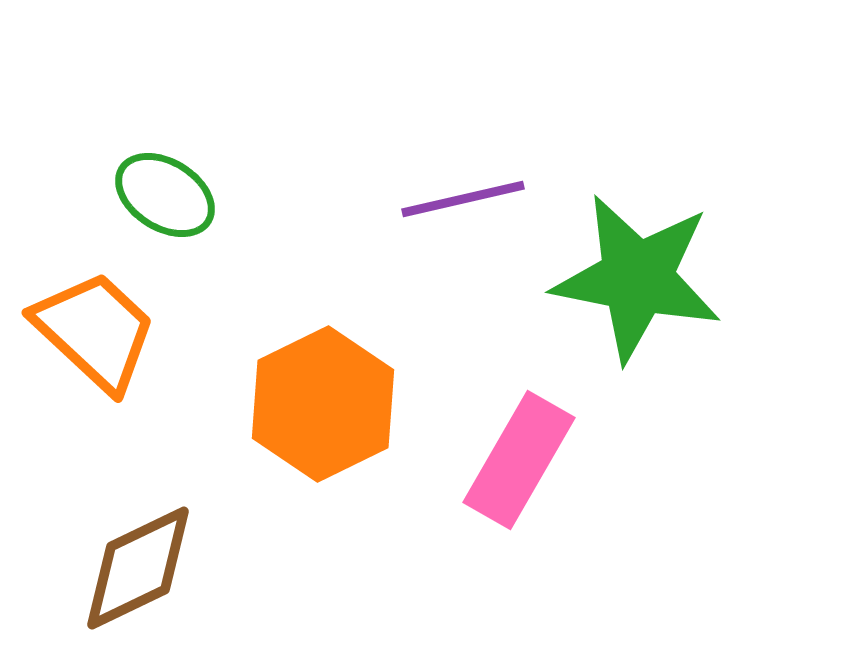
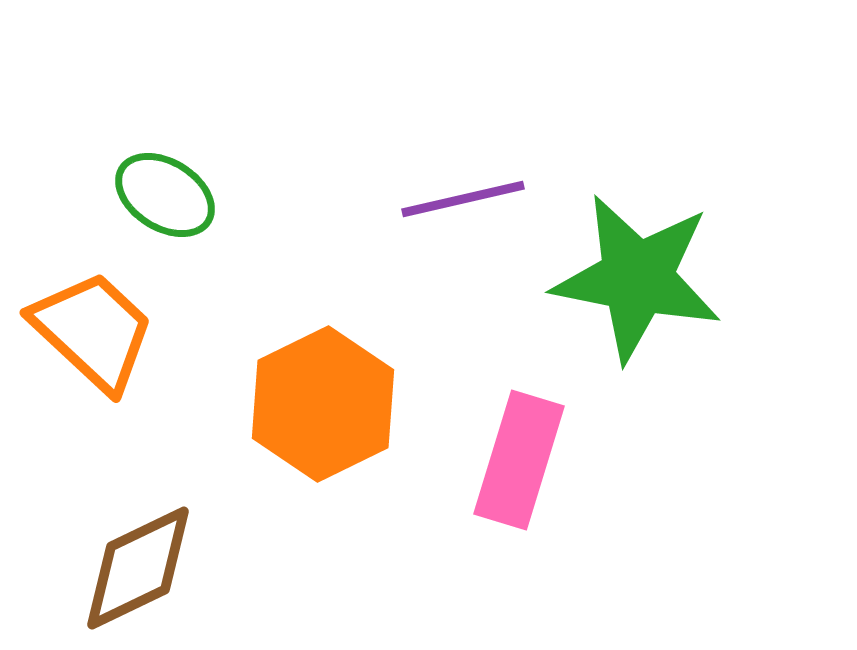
orange trapezoid: moved 2 px left
pink rectangle: rotated 13 degrees counterclockwise
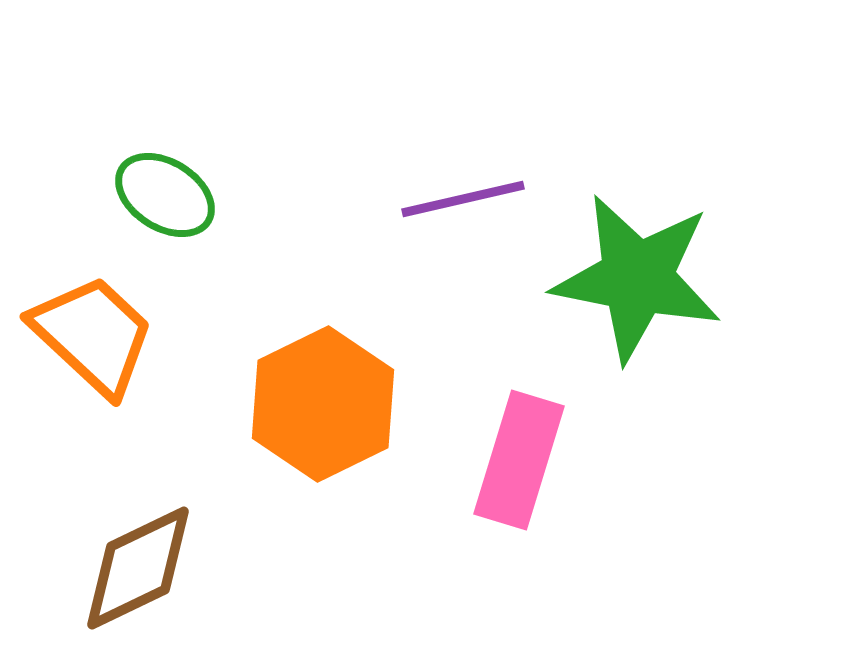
orange trapezoid: moved 4 px down
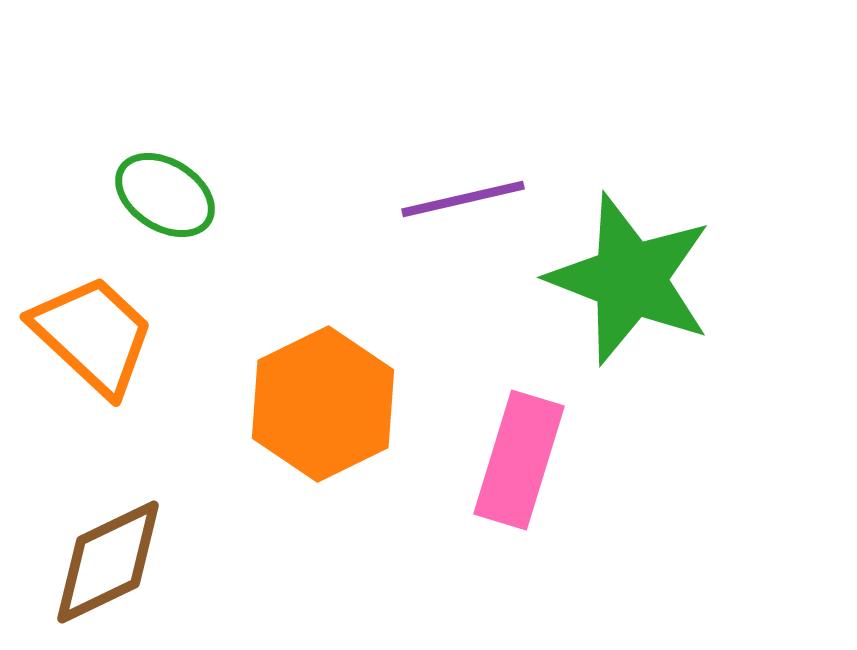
green star: moved 7 px left, 1 px down; rotated 10 degrees clockwise
brown diamond: moved 30 px left, 6 px up
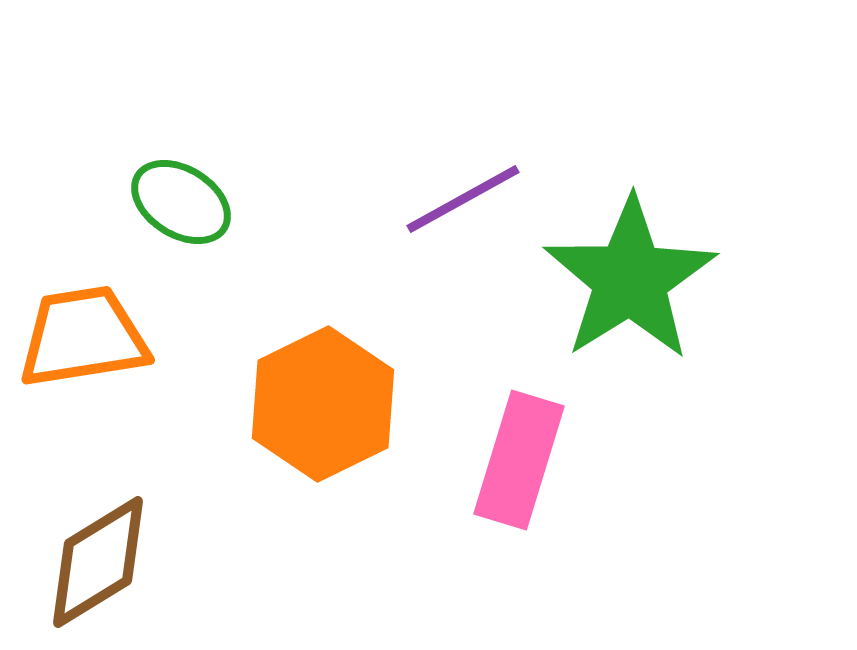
green ellipse: moved 16 px right, 7 px down
purple line: rotated 16 degrees counterclockwise
green star: rotated 19 degrees clockwise
orange trapezoid: moved 10 px left, 2 px down; rotated 52 degrees counterclockwise
brown diamond: moved 10 px left; rotated 6 degrees counterclockwise
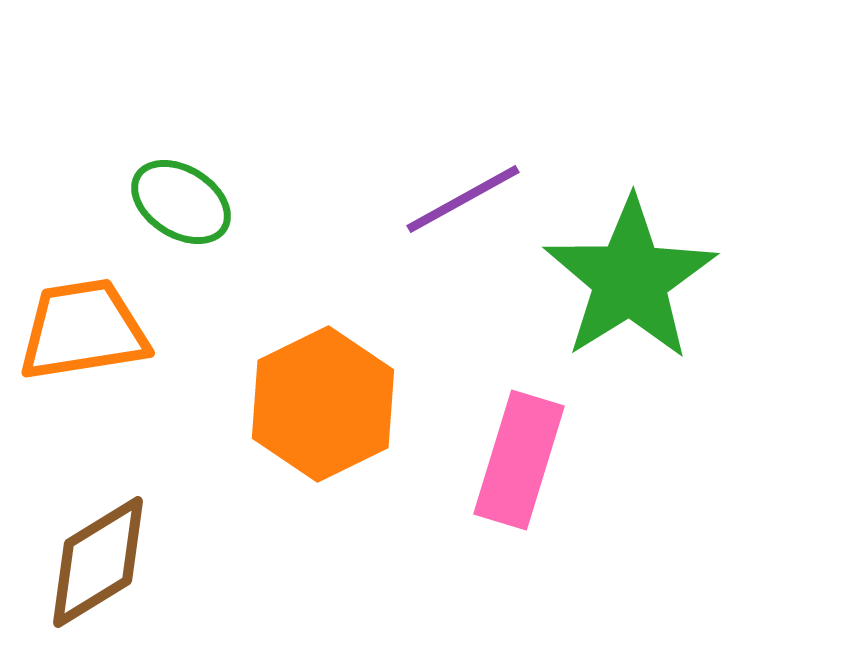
orange trapezoid: moved 7 px up
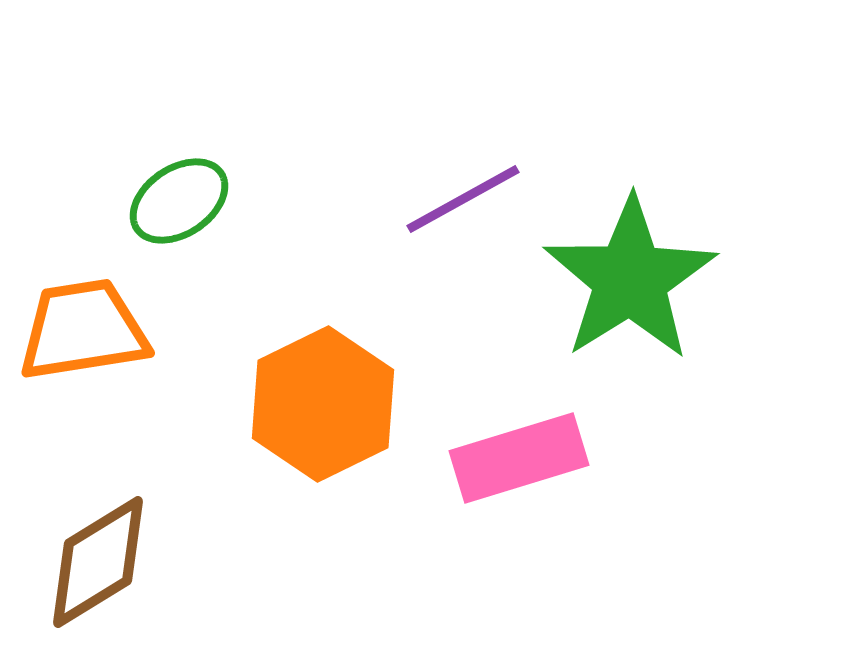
green ellipse: moved 2 px left, 1 px up; rotated 66 degrees counterclockwise
pink rectangle: moved 2 px up; rotated 56 degrees clockwise
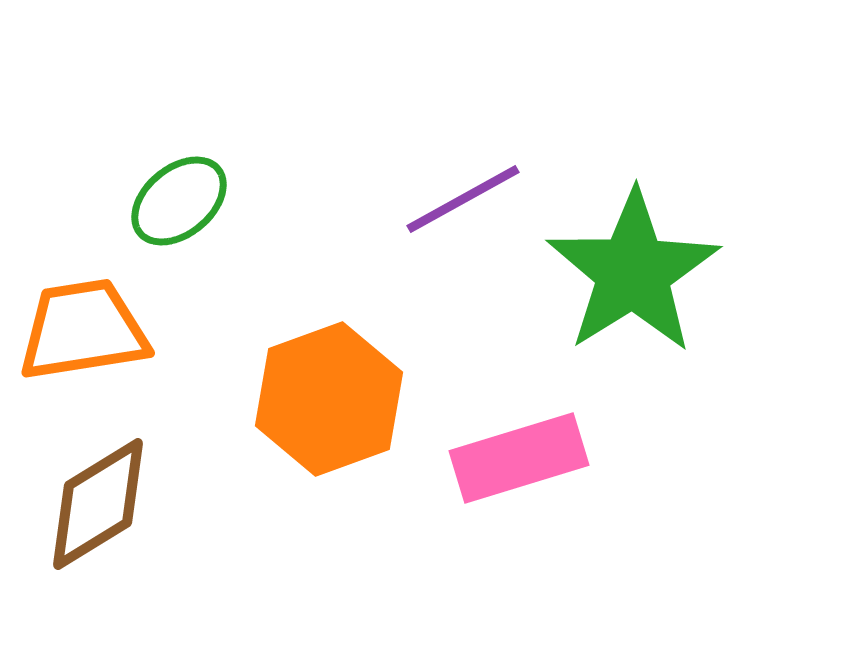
green ellipse: rotated 6 degrees counterclockwise
green star: moved 3 px right, 7 px up
orange hexagon: moved 6 px right, 5 px up; rotated 6 degrees clockwise
brown diamond: moved 58 px up
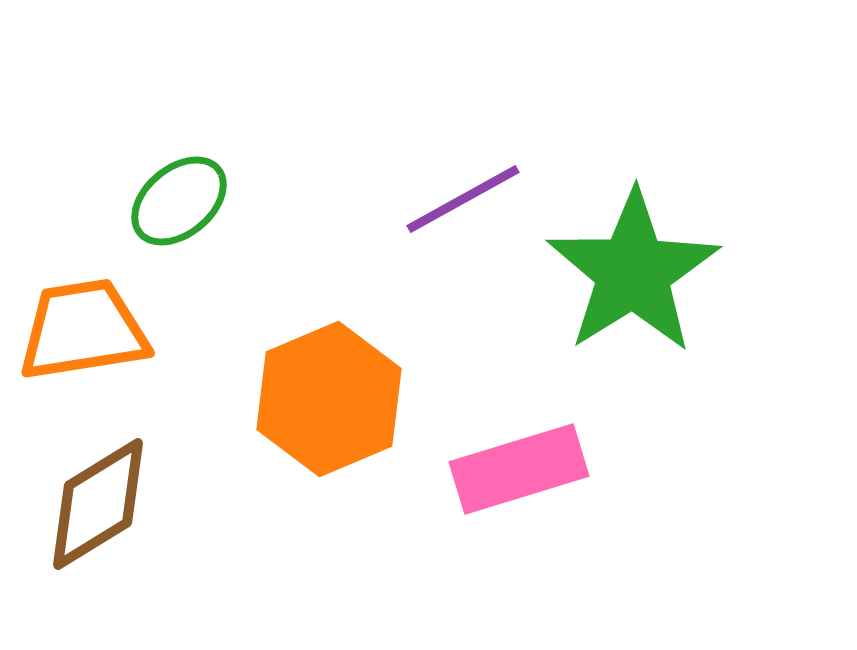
orange hexagon: rotated 3 degrees counterclockwise
pink rectangle: moved 11 px down
